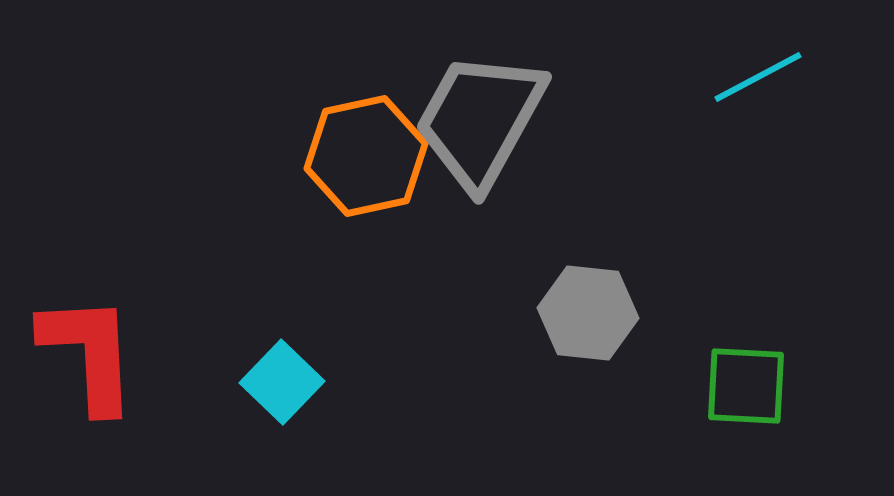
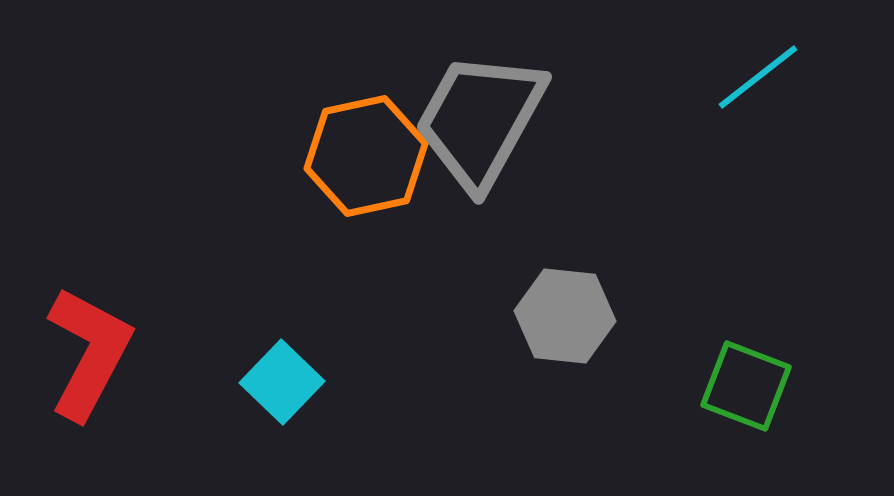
cyan line: rotated 10 degrees counterclockwise
gray hexagon: moved 23 px left, 3 px down
red L-shape: rotated 31 degrees clockwise
green square: rotated 18 degrees clockwise
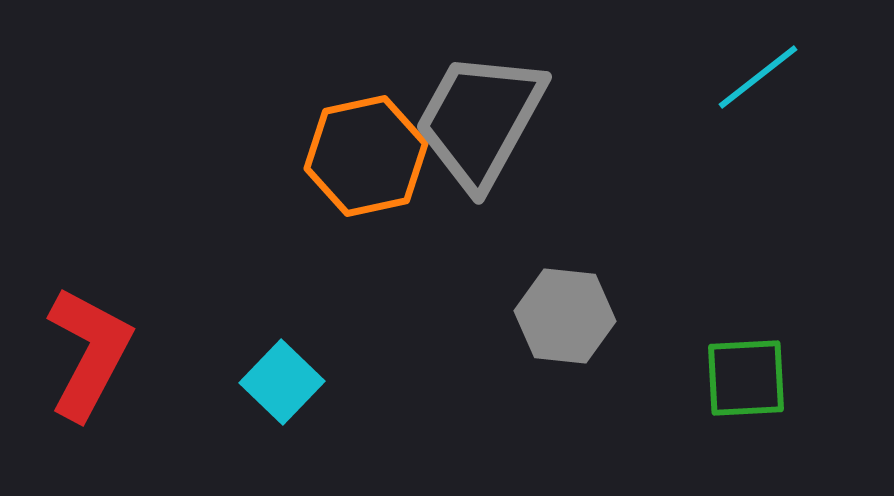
green square: moved 8 px up; rotated 24 degrees counterclockwise
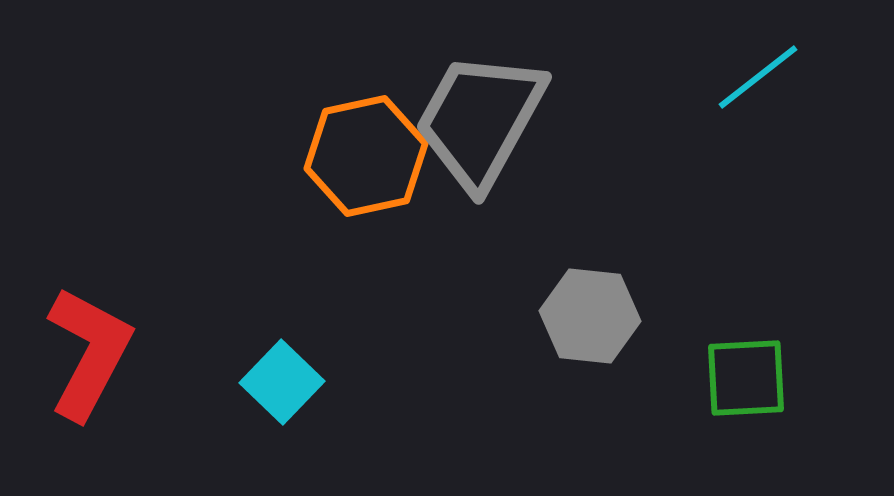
gray hexagon: moved 25 px right
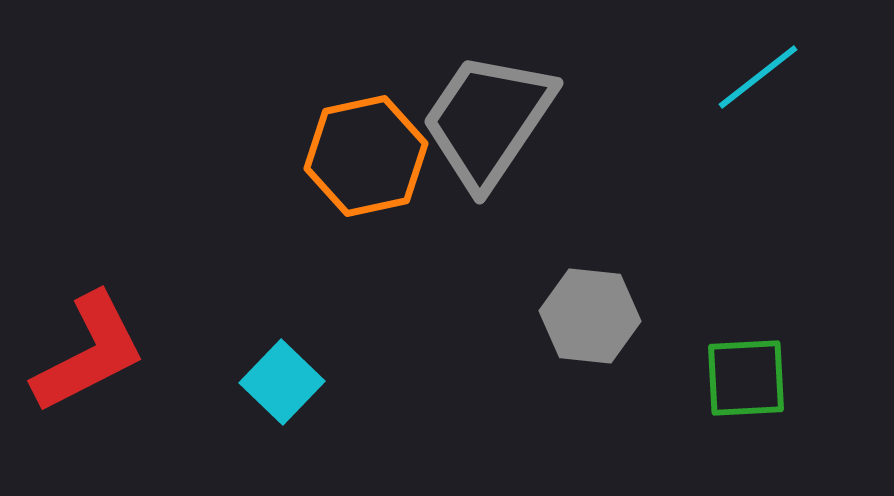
gray trapezoid: moved 8 px right; rotated 5 degrees clockwise
red L-shape: rotated 35 degrees clockwise
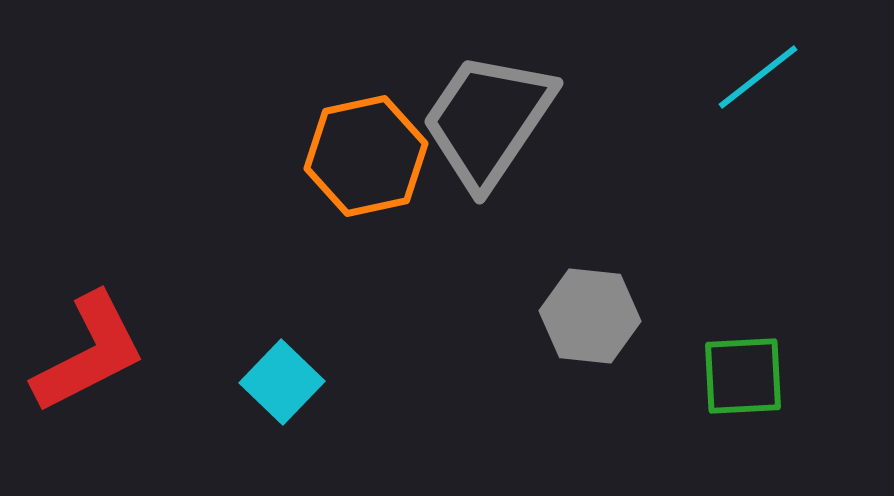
green square: moved 3 px left, 2 px up
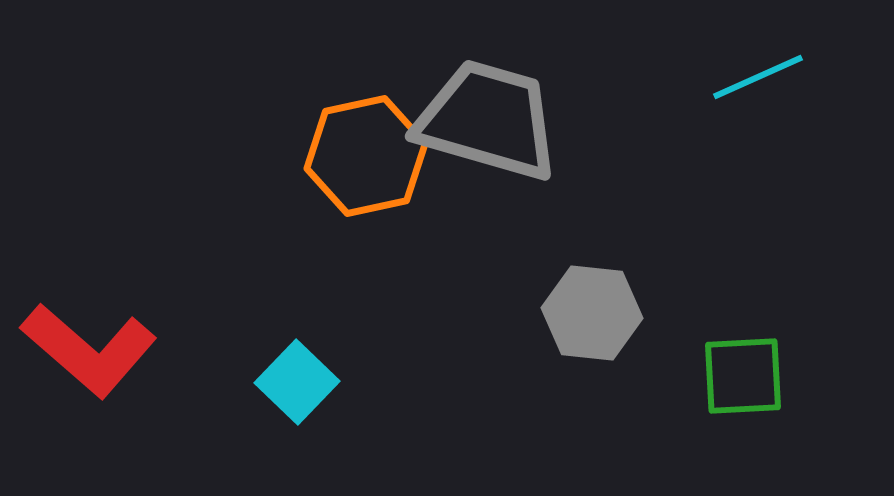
cyan line: rotated 14 degrees clockwise
gray trapezoid: rotated 72 degrees clockwise
gray hexagon: moved 2 px right, 3 px up
red L-shape: moved 3 px up; rotated 68 degrees clockwise
cyan square: moved 15 px right
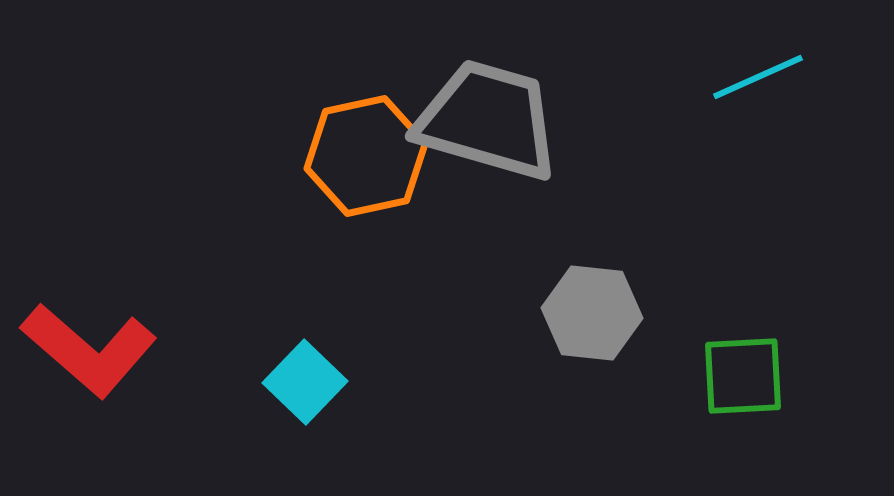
cyan square: moved 8 px right
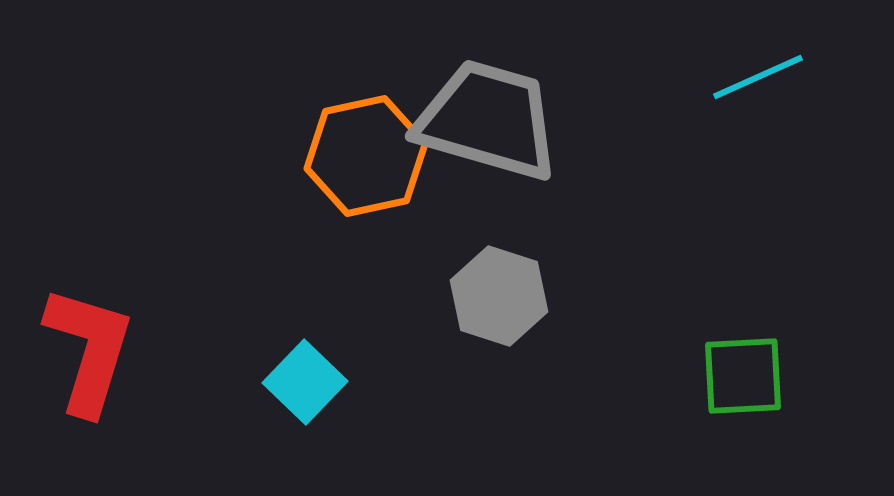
gray hexagon: moved 93 px left, 17 px up; rotated 12 degrees clockwise
red L-shape: rotated 114 degrees counterclockwise
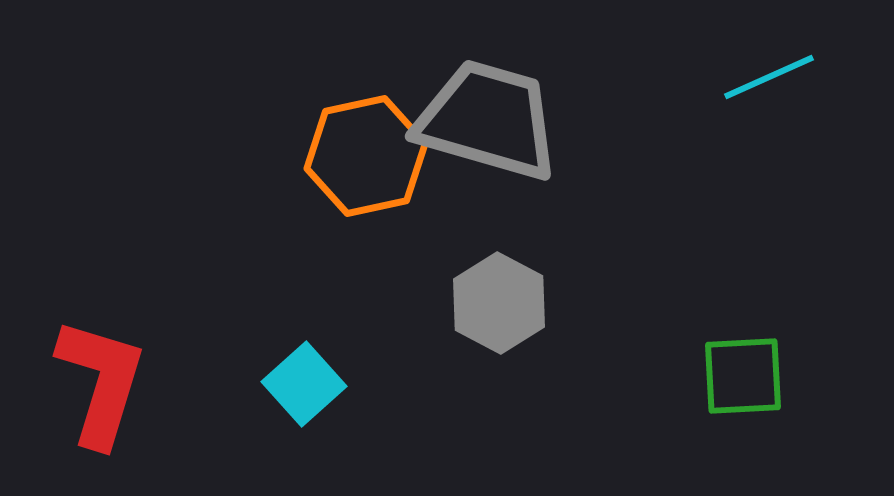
cyan line: moved 11 px right
gray hexagon: moved 7 px down; rotated 10 degrees clockwise
red L-shape: moved 12 px right, 32 px down
cyan square: moved 1 px left, 2 px down; rotated 4 degrees clockwise
